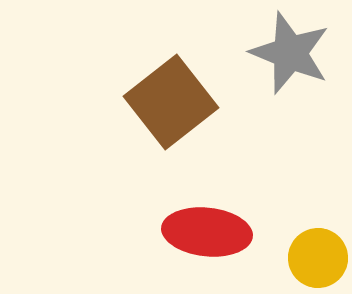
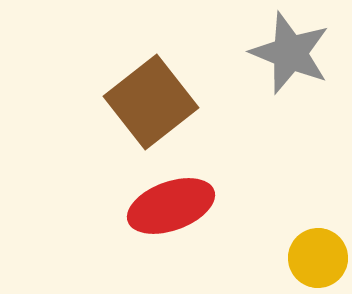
brown square: moved 20 px left
red ellipse: moved 36 px left, 26 px up; rotated 26 degrees counterclockwise
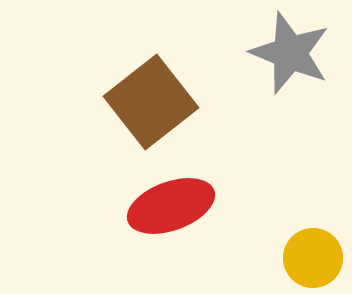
yellow circle: moved 5 px left
